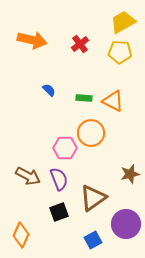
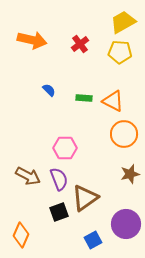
orange circle: moved 33 px right, 1 px down
brown triangle: moved 8 px left
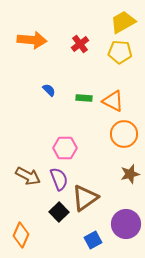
orange arrow: rotated 8 degrees counterclockwise
black square: rotated 24 degrees counterclockwise
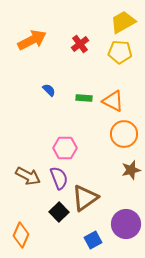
orange arrow: rotated 32 degrees counterclockwise
brown star: moved 1 px right, 4 px up
purple semicircle: moved 1 px up
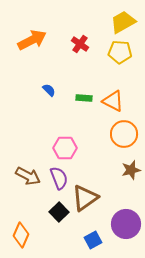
red cross: rotated 18 degrees counterclockwise
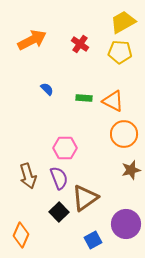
blue semicircle: moved 2 px left, 1 px up
brown arrow: rotated 45 degrees clockwise
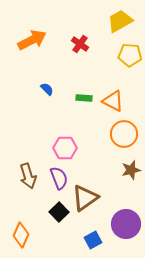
yellow trapezoid: moved 3 px left, 1 px up
yellow pentagon: moved 10 px right, 3 px down
